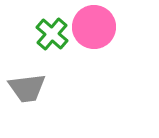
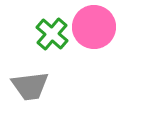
gray trapezoid: moved 3 px right, 2 px up
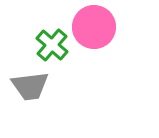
green cross: moved 11 px down
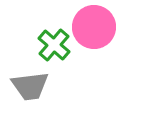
green cross: moved 2 px right
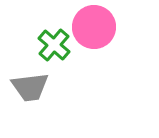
gray trapezoid: moved 1 px down
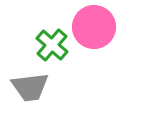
green cross: moved 2 px left
